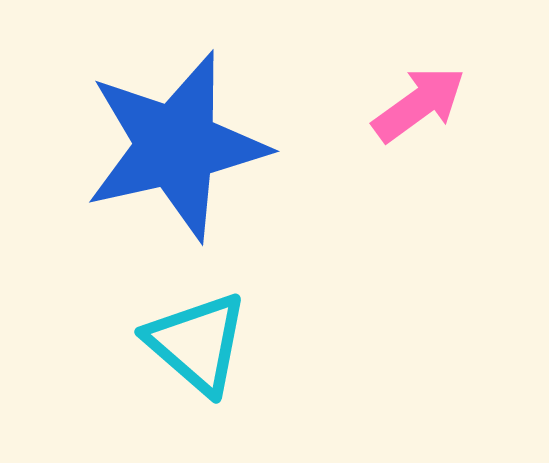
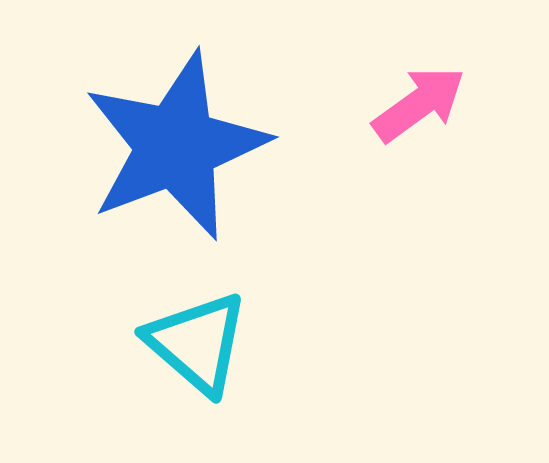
blue star: rotated 8 degrees counterclockwise
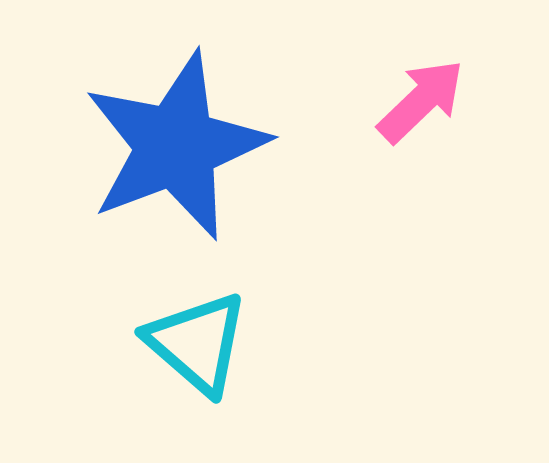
pink arrow: moved 2 px right, 3 px up; rotated 8 degrees counterclockwise
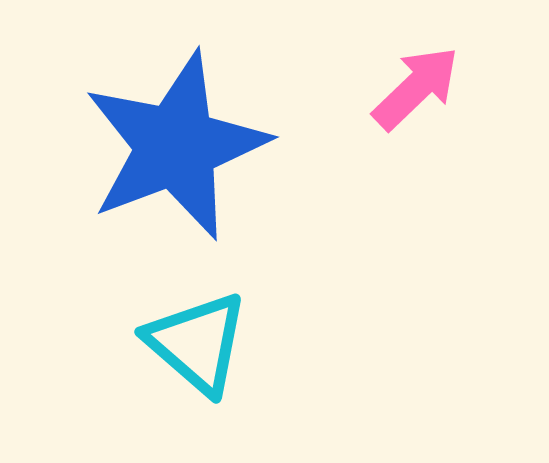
pink arrow: moved 5 px left, 13 px up
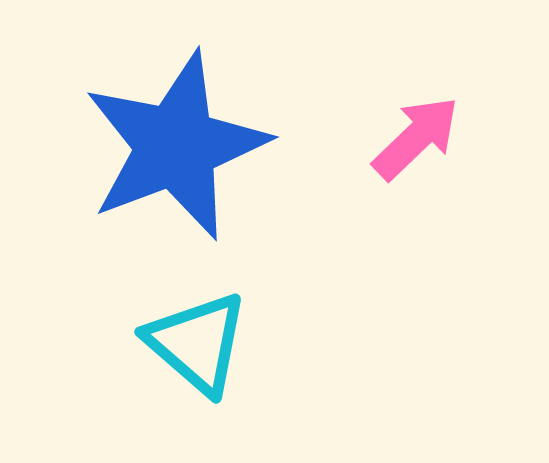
pink arrow: moved 50 px down
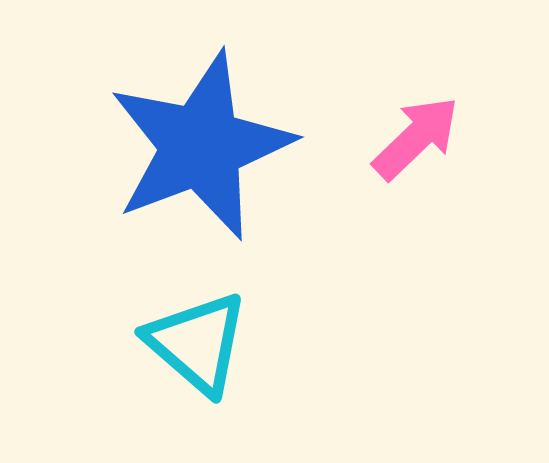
blue star: moved 25 px right
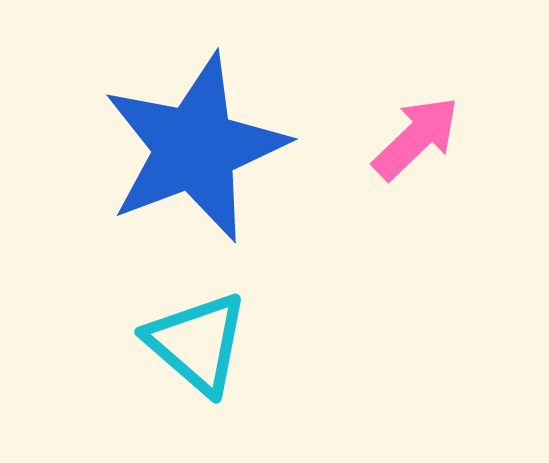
blue star: moved 6 px left, 2 px down
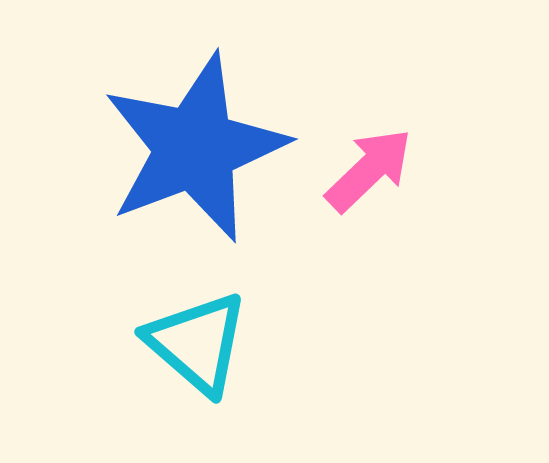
pink arrow: moved 47 px left, 32 px down
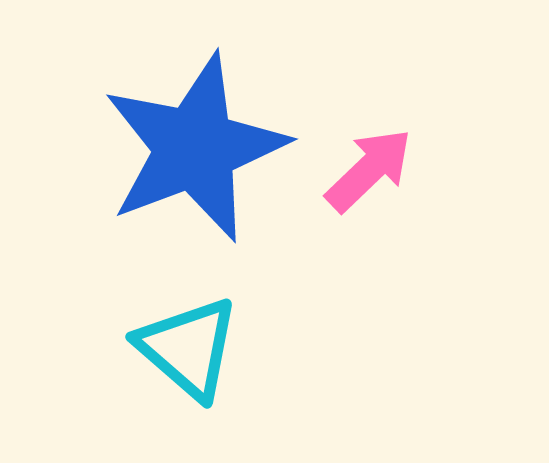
cyan triangle: moved 9 px left, 5 px down
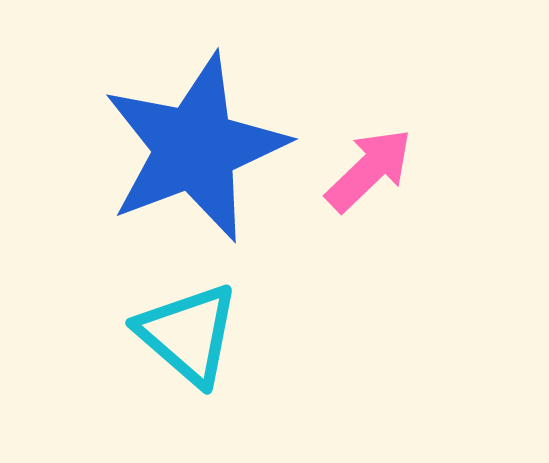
cyan triangle: moved 14 px up
